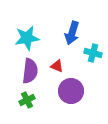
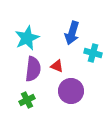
cyan star: rotated 15 degrees counterclockwise
purple semicircle: moved 3 px right, 2 px up
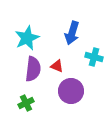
cyan cross: moved 1 px right, 4 px down
green cross: moved 1 px left, 3 px down
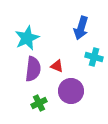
blue arrow: moved 9 px right, 5 px up
green cross: moved 13 px right
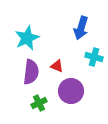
purple semicircle: moved 2 px left, 3 px down
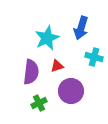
cyan star: moved 20 px right
red triangle: rotated 40 degrees counterclockwise
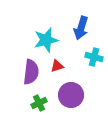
cyan star: moved 1 px left, 2 px down; rotated 10 degrees clockwise
purple circle: moved 4 px down
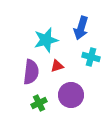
cyan cross: moved 3 px left
